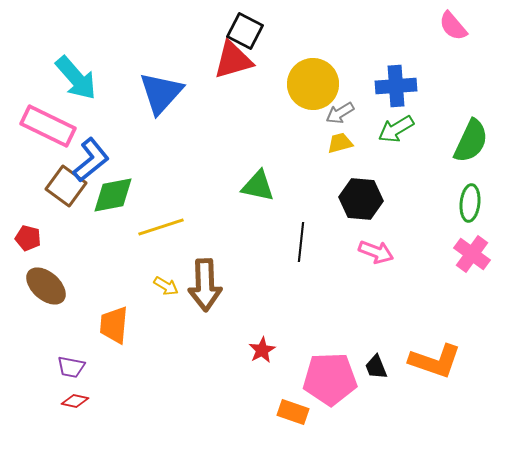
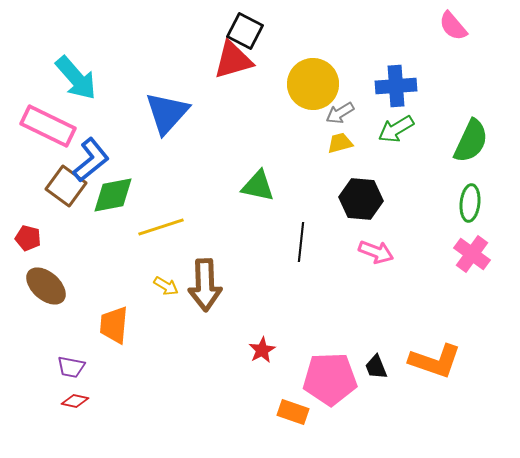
blue triangle: moved 6 px right, 20 px down
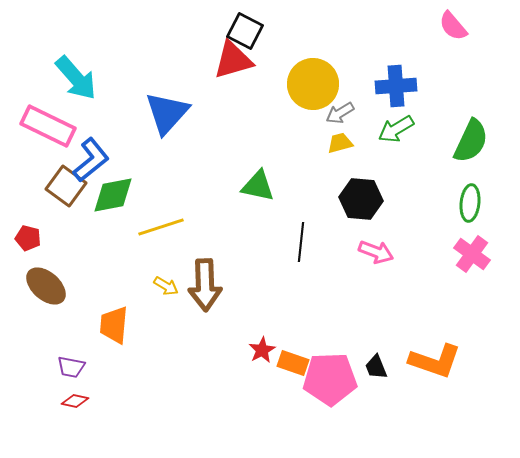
orange rectangle: moved 49 px up
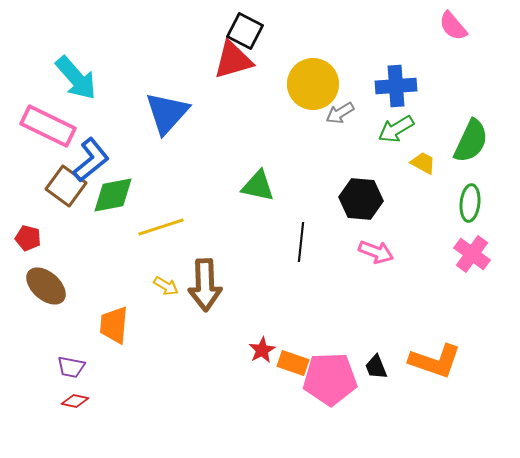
yellow trapezoid: moved 83 px right, 20 px down; rotated 44 degrees clockwise
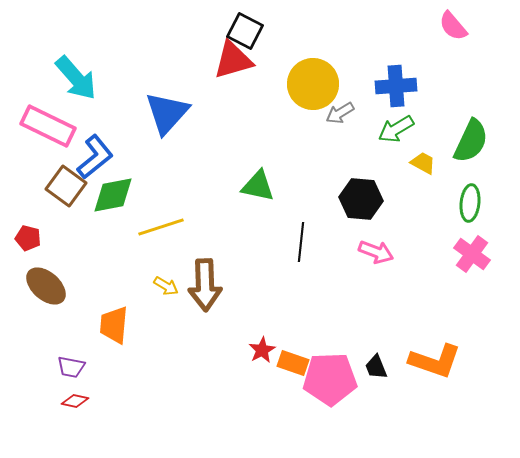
blue L-shape: moved 4 px right, 3 px up
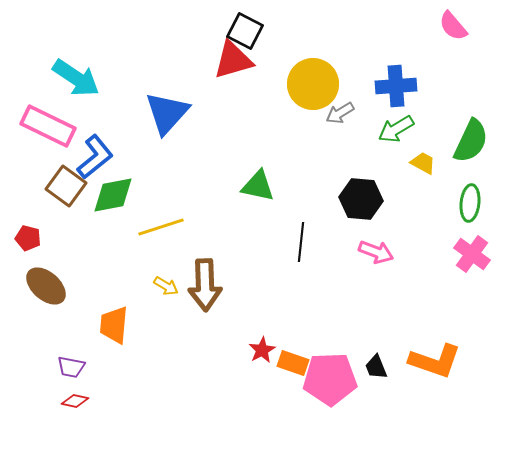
cyan arrow: rotated 15 degrees counterclockwise
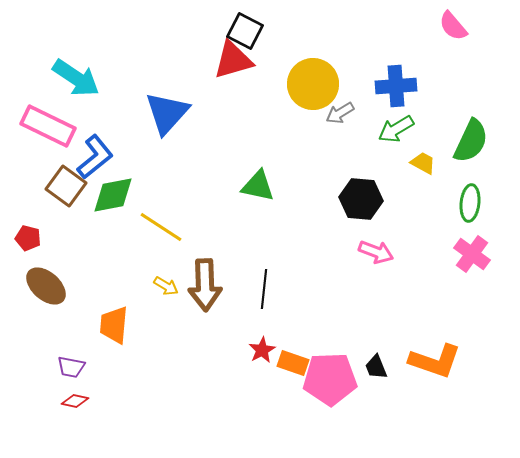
yellow line: rotated 51 degrees clockwise
black line: moved 37 px left, 47 px down
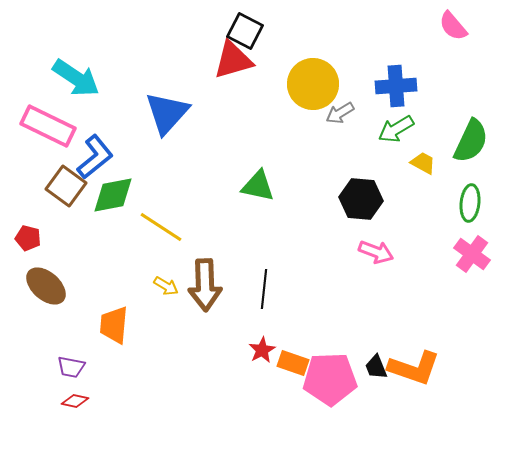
orange L-shape: moved 21 px left, 7 px down
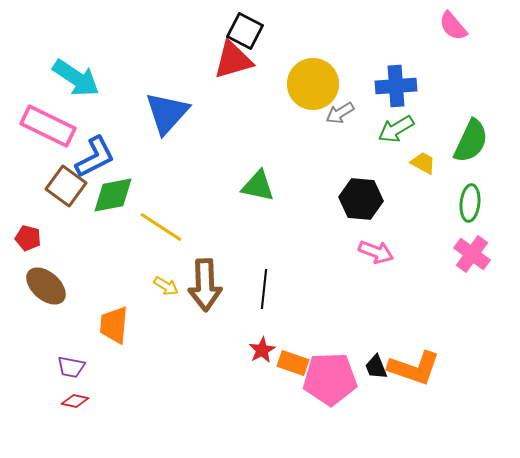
blue L-shape: rotated 12 degrees clockwise
